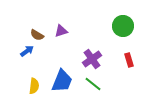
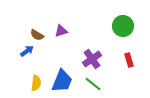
yellow semicircle: moved 2 px right, 3 px up
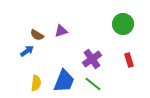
green circle: moved 2 px up
blue trapezoid: moved 2 px right
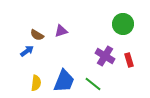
purple cross: moved 13 px right, 3 px up; rotated 24 degrees counterclockwise
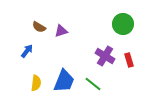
brown semicircle: moved 2 px right, 8 px up
blue arrow: rotated 16 degrees counterclockwise
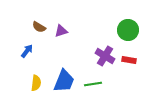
green circle: moved 5 px right, 6 px down
red rectangle: rotated 64 degrees counterclockwise
green line: rotated 48 degrees counterclockwise
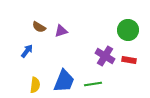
yellow semicircle: moved 1 px left, 2 px down
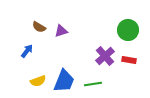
purple cross: rotated 18 degrees clockwise
yellow semicircle: moved 3 px right, 4 px up; rotated 63 degrees clockwise
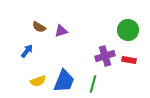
purple cross: rotated 24 degrees clockwise
green line: rotated 66 degrees counterclockwise
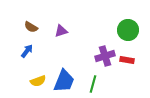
brown semicircle: moved 8 px left
red rectangle: moved 2 px left
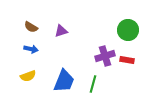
blue arrow: moved 4 px right, 2 px up; rotated 64 degrees clockwise
yellow semicircle: moved 10 px left, 5 px up
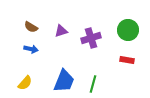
purple cross: moved 14 px left, 18 px up
yellow semicircle: moved 3 px left, 7 px down; rotated 28 degrees counterclockwise
